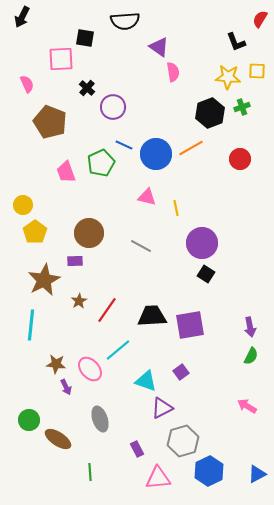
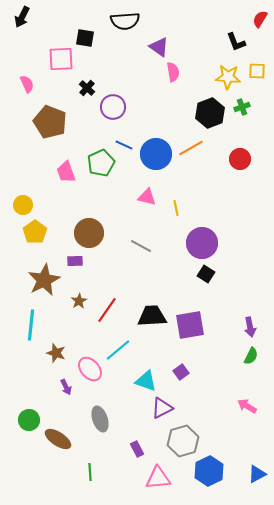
brown star at (56, 364): moved 11 px up; rotated 12 degrees clockwise
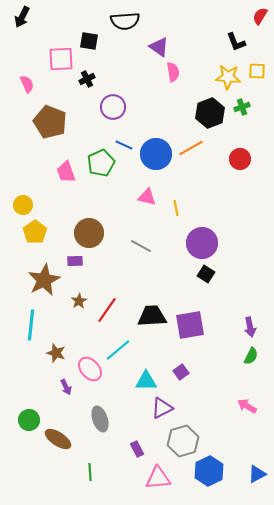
red semicircle at (260, 19): moved 3 px up
black square at (85, 38): moved 4 px right, 3 px down
black cross at (87, 88): moved 9 px up; rotated 21 degrees clockwise
cyan triangle at (146, 381): rotated 20 degrees counterclockwise
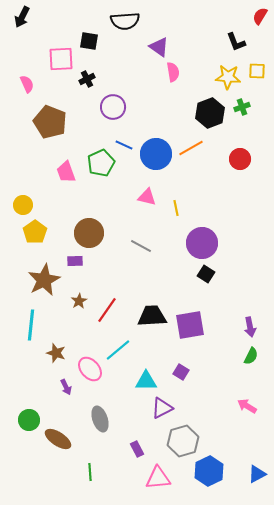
purple square at (181, 372): rotated 21 degrees counterclockwise
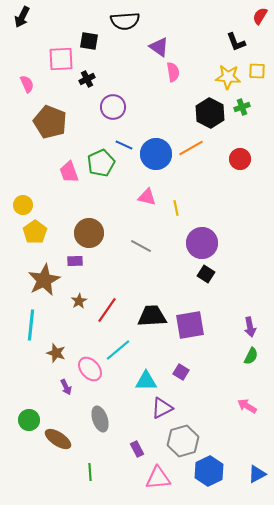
black hexagon at (210, 113): rotated 12 degrees counterclockwise
pink trapezoid at (66, 172): moved 3 px right
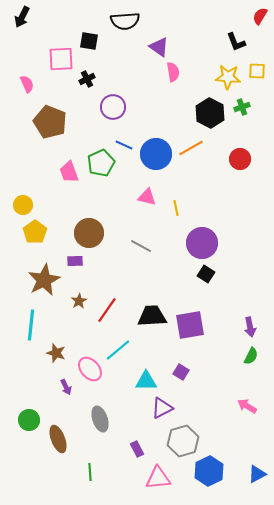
brown ellipse at (58, 439): rotated 36 degrees clockwise
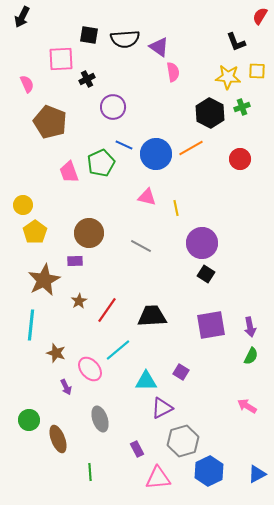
black semicircle at (125, 21): moved 18 px down
black square at (89, 41): moved 6 px up
purple square at (190, 325): moved 21 px right
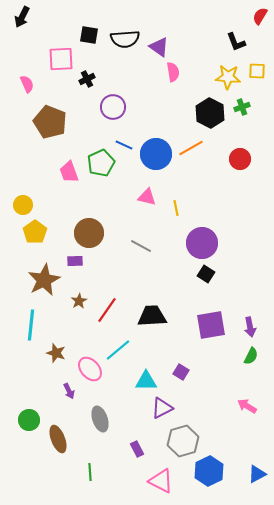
purple arrow at (66, 387): moved 3 px right, 4 px down
pink triangle at (158, 478): moved 3 px right, 3 px down; rotated 32 degrees clockwise
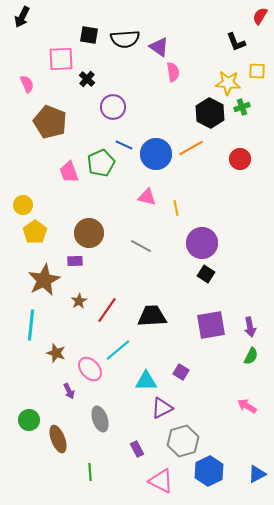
yellow star at (228, 77): moved 6 px down
black cross at (87, 79): rotated 21 degrees counterclockwise
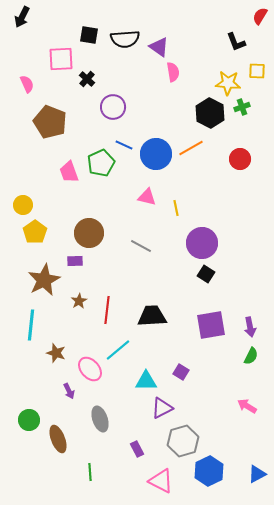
red line at (107, 310): rotated 28 degrees counterclockwise
